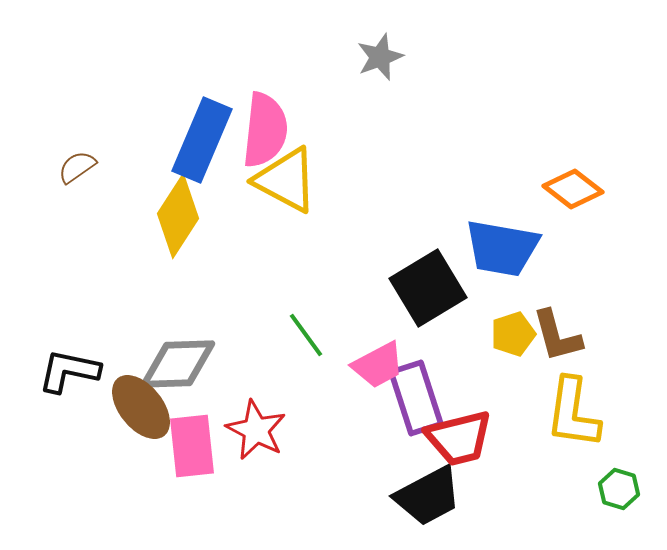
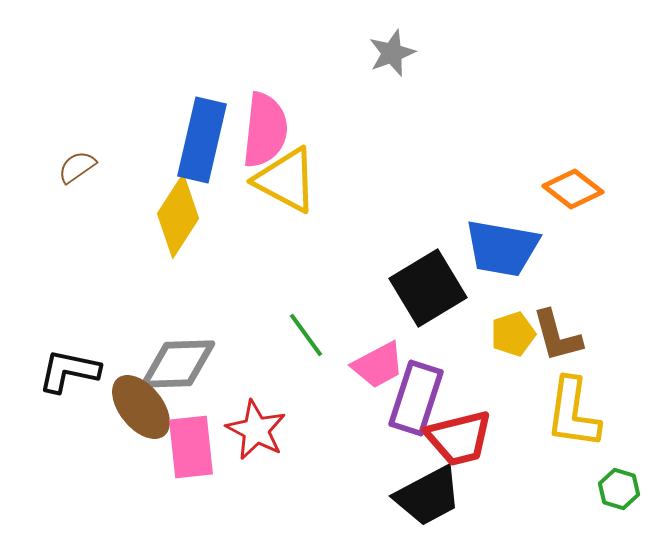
gray star: moved 12 px right, 4 px up
blue rectangle: rotated 10 degrees counterclockwise
purple rectangle: rotated 36 degrees clockwise
pink rectangle: moved 1 px left, 1 px down
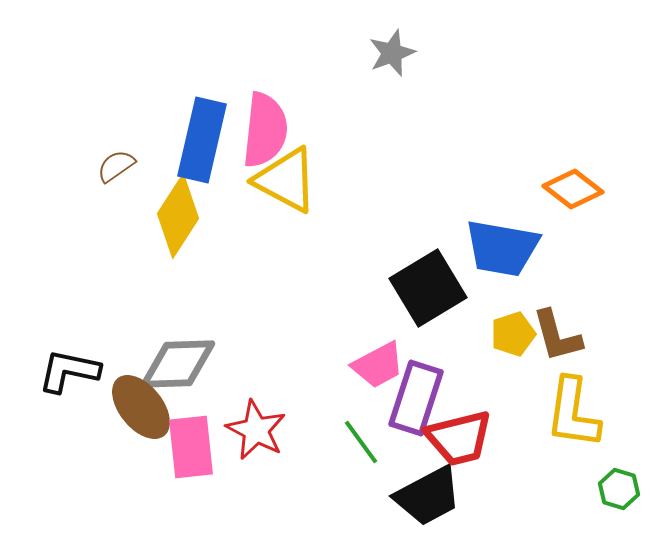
brown semicircle: moved 39 px right, 1 px up
green line: moved 55 px right, 107 px down
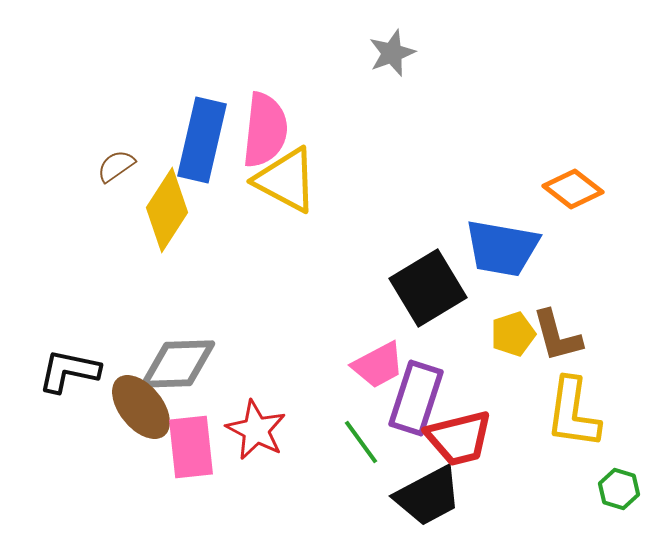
yellow diamond: moved 11 px left, 6 px up
